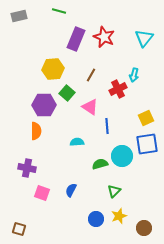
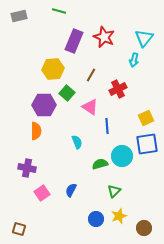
purple rectangle: moved 2 px left, 2 px down
cyan arrow: moved 15 px up
cyan semicircle: rotated 72 degrees clockwise
pink square: rotated 35 degrees clockwise
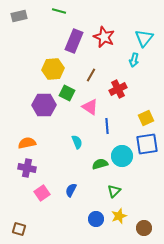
green square: rotated 14 degrees counterclockwise
orange semicircle: moved 9 px left, 12 px down; rotated 102 degrees counterclockwise
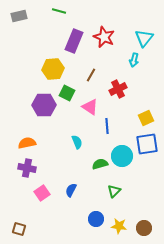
yellow star: moved 10 px down; rotated 28 degrees clockwise
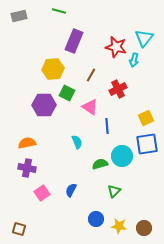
red star: moved 12 px right, 10 px down; rotated 10 degrees counterclockwise
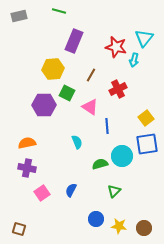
yellow square: rotated 14 degrees counterclockwise
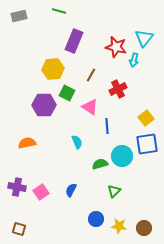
purple cross: moved 10 px left, 19 px down
pink square: moved 1 px left, 1 px up
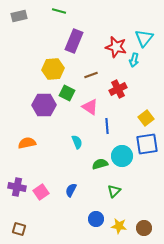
brown line: rotated 40 degrees clockwise
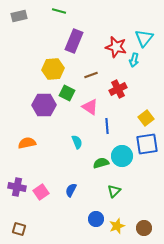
green semicircle: moved 1 px right, 1 px up
yellow star: moved 2 px left; rotated 28 degrees counterclockwise
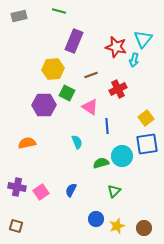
cyan triangle: moved 1 px left, 1 px down
brown square: moved 3 px left, 3 px up
